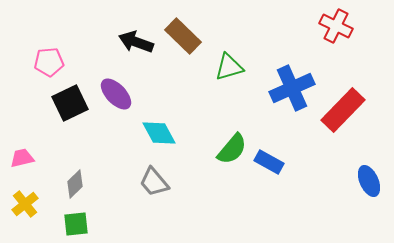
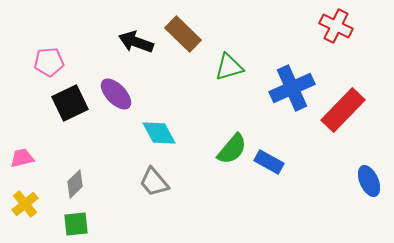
brown rectangle: moved 2 px up
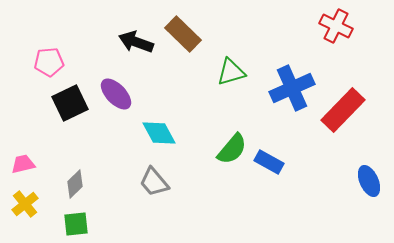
green triangle: moved 2 px right, 5 px down
pink trapezoid: moved 1 px right, 6 px down
